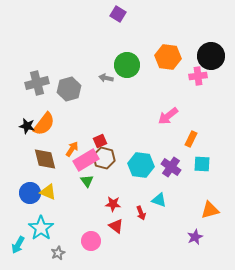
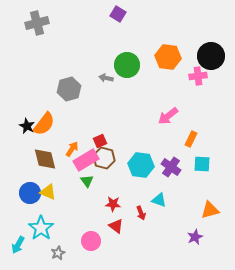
gray cross: moved 60 px up
black star: rotated 14 degrees clockwise
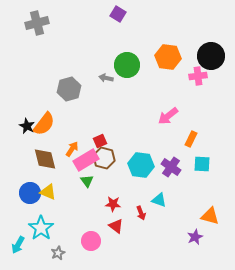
orange triangle: moved 6 px down; rotated 30 degrees clockwise
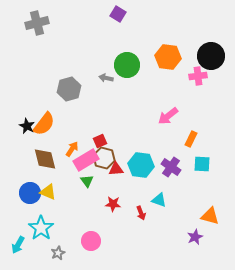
red triangle: moved 57 px up; rotated 42 degrees counterclockwise
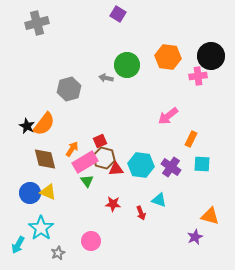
pink rectangle: moved 1 px left, 2 px down
